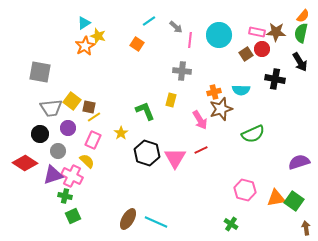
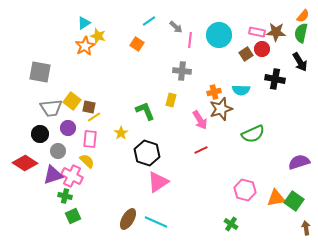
pink rectangle at (93, 140): moved 3 px left, 1 px up; rotated 18 degrees counterclockwise
pink triangle at (175, 158): moved 17 px left, 24 px down; rotated 25 degrees clockwise
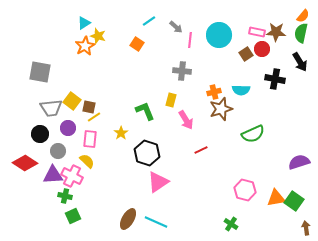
pink arrow at (200, 120): moved 14 px left
purple triangle at (53, 175): rotated 15 degrees clockwise
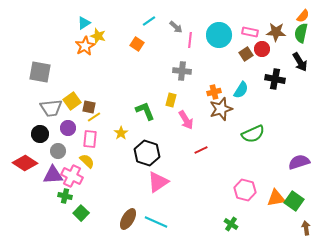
pink rectangle at (257, 32): moved 7 px left
cyan semicircle at (241, 90): rotated 60 degrees counterclockwise
yellow square at (72, 101): rotated 18 degrees clockwise
green square at (73, 216): moved 8 px right, 3 px up; rotated 21 degrees counterclockwise
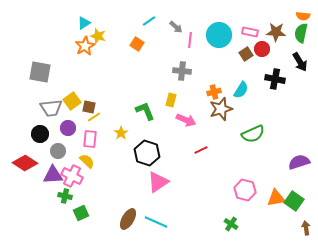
orange semicircle at (303, 16): rotated 56 degrees clockwise
pink arrow at (186, 120): rotated 36 degrees counterclockwise
green square at (81, 213): rotated 21 degrees clockwise
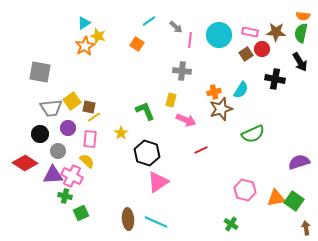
brown ellipse at (128, 219): rotated 35 degrees counterclockwise
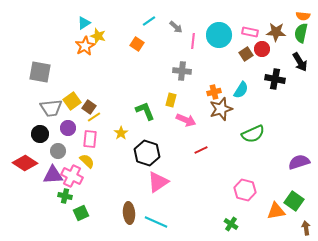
pink line at (190, 40): moved 3 px right, 1 px down
brown square at (89, 107): rotated 24 degrees clockwise
orange triangle at (276, 198): moved 13 px down
brown ellipse at (128, 219): moved 1 px right, 6 px up
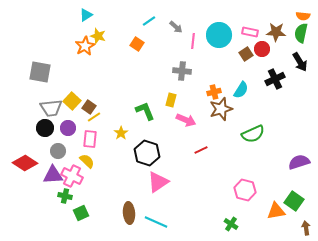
cyan triangle at (84, 23): moved 2 px right, 8 px up
black cross at (275, 79): rotated 36 degrees counterclockwise
yellow square at (72, 101): rotated 12 degrees counterclockwise
black circle at (40, 134): moved 5 px right, 6 px up
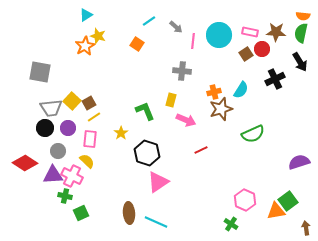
brown square at (89, 107): moved 4 px up; rotated 24 degrees clockwise
pink hexagon at (245, 190): moved 10 px down; rotated 10 degrees clockwise
green square at (294, 201): moved 6 px left; rotated 18 degrees clockwise
